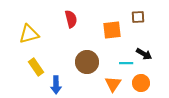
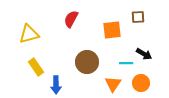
red semicircle: rotated 138 degrees counterclockwise
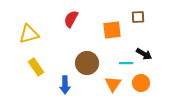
brown circle: moved 1 px down
blue arrow: moved 9 px right
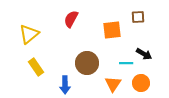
yellow triangle: rotated 25 degrees counterclockwise
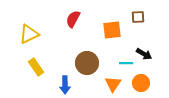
red semicircle: moved 2 px right
yellow triangle: rotated 15 degrees clockwise
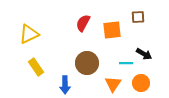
red semicircle: moved 10 px right, 4 px down
